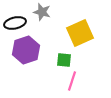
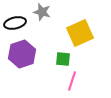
purple hexagon: moved 4 px left, 4 px down
green square: moved 1 px left, 1 px up
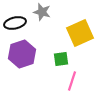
green square: moved 2 px left; rotated 14 degrees counterclockwise
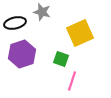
green square: rotated 28 degrees clockwise
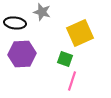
black ellipse: rotated 20 degrees clockwise
purple hexagon: rotated 16 degrees clockwise
green square: moved 4 px right
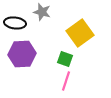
yellow square: rotated 12 degrees counterclockwise
pink line: moved 6 px left
